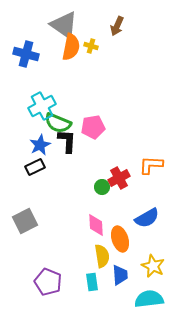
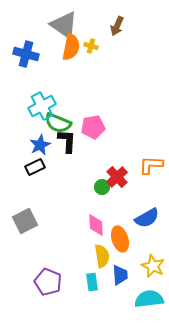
red cross: moved 2 px left, 1 px up; rotated 15 degrees counterclockwise
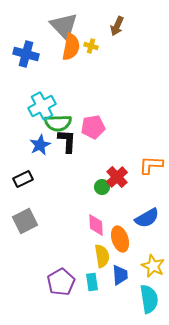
gray triangle: moved 1 px down; rotated 12 degrees clockwise
green semicircle: rotated 24 degrees counterclockwise
black rectangle: moved 12 px left, 12 px down
purple pentagon: moved 13 px right; rotated 20 degrees clockwise
cyan semicircle: rotated 88 degrees clockwise
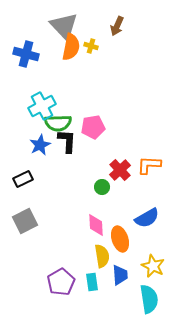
orange L-shape: moved 2 px left
red cross: moved 3 px right, 7 px up
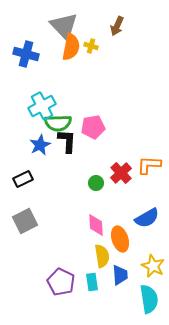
red cross: moved 1 px right, 3 px down
green circle: moved 6 px left, 4 px up
purple pentagon: rotated 16 degrees counterclockwise
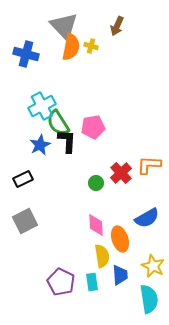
green semicircle: rotated 60 degrees clockwise
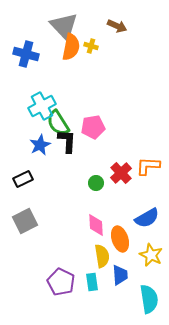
brown arrow: rotated 90 degrees counterclockwise
orange L-shape: moved 1 px left, 1 px down
yellow star: moved 2 px left, 11 px up
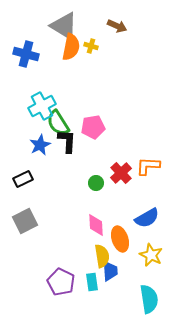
gray triangle: rotated 16 degrees counterclockwise
blue trapezoid: moved 10 px left, 4 px up
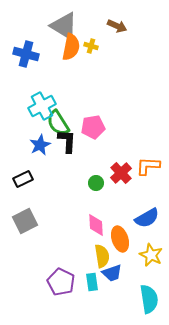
blue trapezoid: moved 2 px right, 2 px down; rotated 75 degrees clockwise
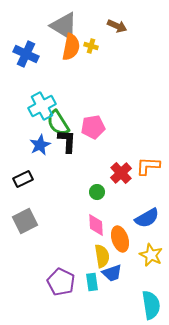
blue cross: rotated 10 degrees clockwise
green circle: moved 1 px right, 9 px down
cyan semicircle: moved 2 px right, 6 px down
